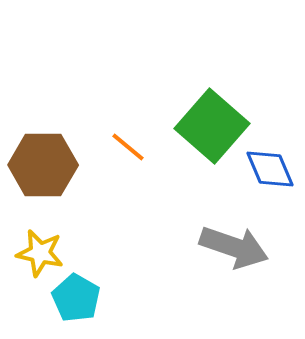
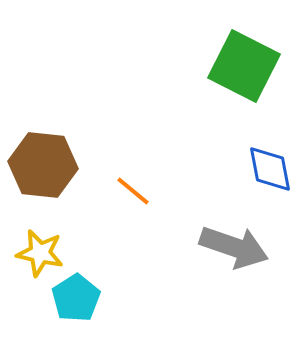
green square: moved 32 px right, 60 px up; rotated 14 degrees counterclockwise
orange line: moved 5 px right, 44 px down
brown hexagon: rotated 6 degrees clockwise
blue diamond: rotated 12 degrees clockwise
cyan pentagon: rotated 9 degrees clockwise
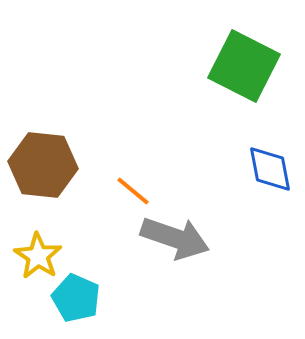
gray arrow: moved 59 px left, 9 px up
yellow star: moved 2 px left, 3 px down; rotated 21 degrees clockwise
cyan pentagon: rotated 15 degrees counterclockwise
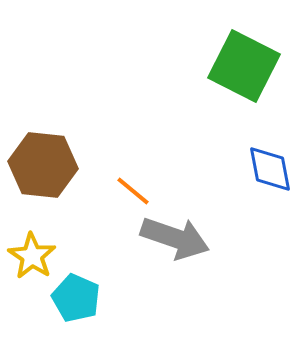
yellow star: moved 6 px left
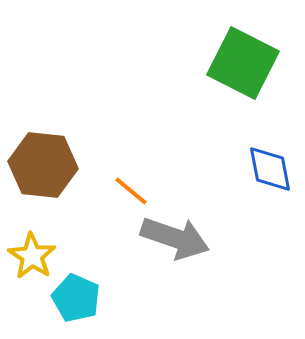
green square: moved 1 px left, 3 px up
orange line: moved 2 px left
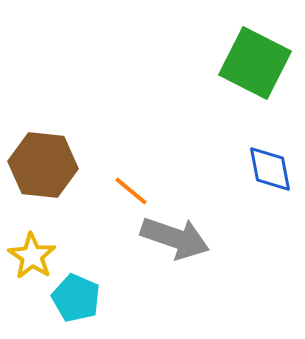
green square: moved 12 px right
